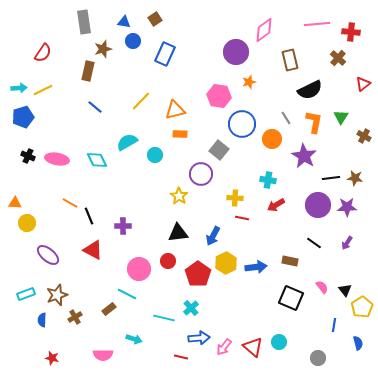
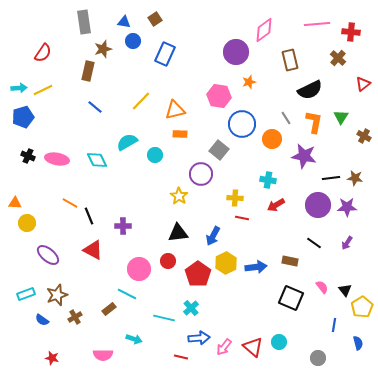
purple star at (304, 156): rotated 20 degrees counterclockwise
blue semicircle at (42, 320): rotated 56 degrees counterclockwise
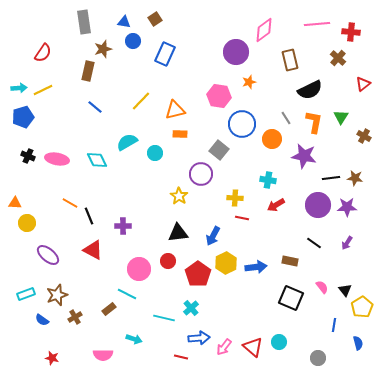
cyan circle at (155, 155): moved 2 px up
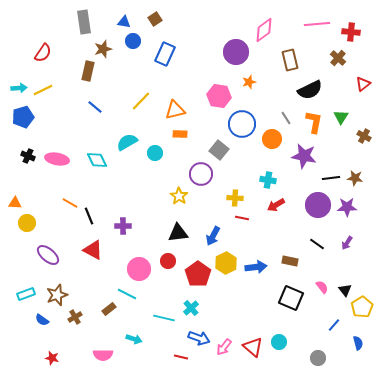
black line at (314, 243): moved 3 px right, 1 px down
blue line at (334, 325): rotated 32 degrees clockwise
blue arrow at (199, 338): rotated 25 degrees clockwise
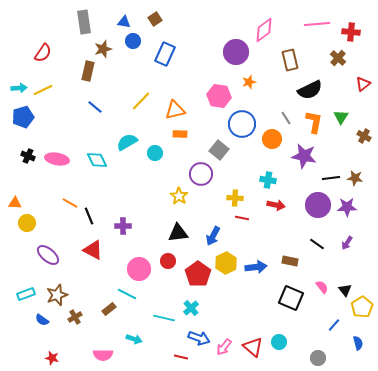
red arrow at (276, 205): rotated 138 degrees counterclockwise
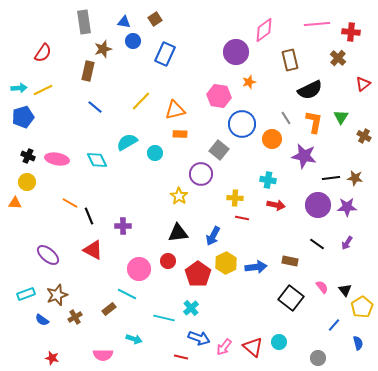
yellow circle at (27, 223): moved 41 px up
black square at (291, 298): rotated 15 degrees clockwise
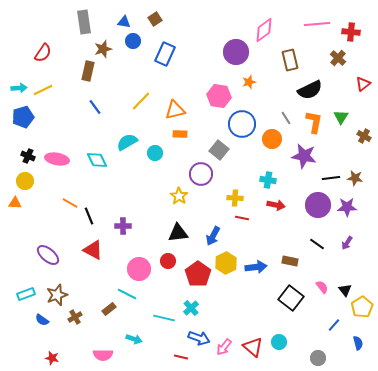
blue line at (95, 107): rotated 14 degrees clockwise
yellow circle at (27, 182): moved 2 px left, 1 px up
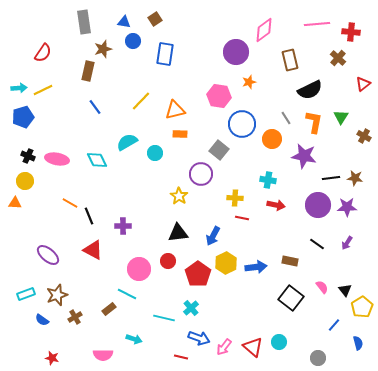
blue rectangle at (165, 54): rotated 15 degrees counterclockwise
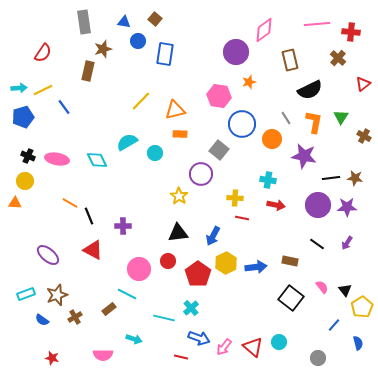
brown square at (155, 19): rotated 16 degrees counterclockwise
blue circle at (133, 41): moved 5 px right
blue line at (95, 107): moved 31 px left
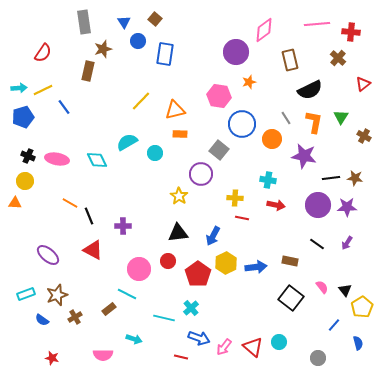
blue triangle at (124, 22): rotated 48 degrees clockwise
